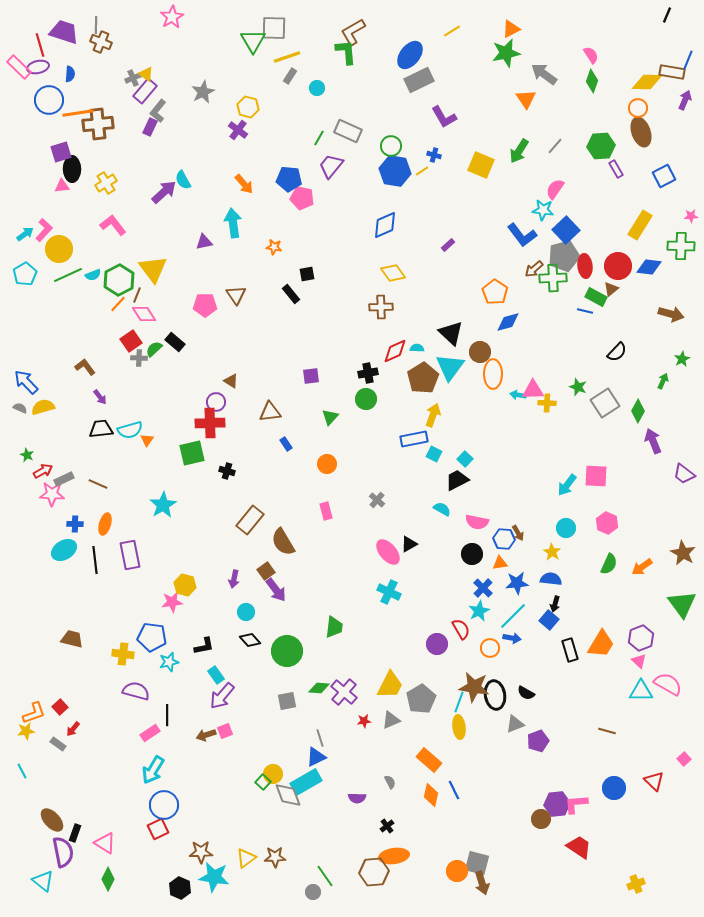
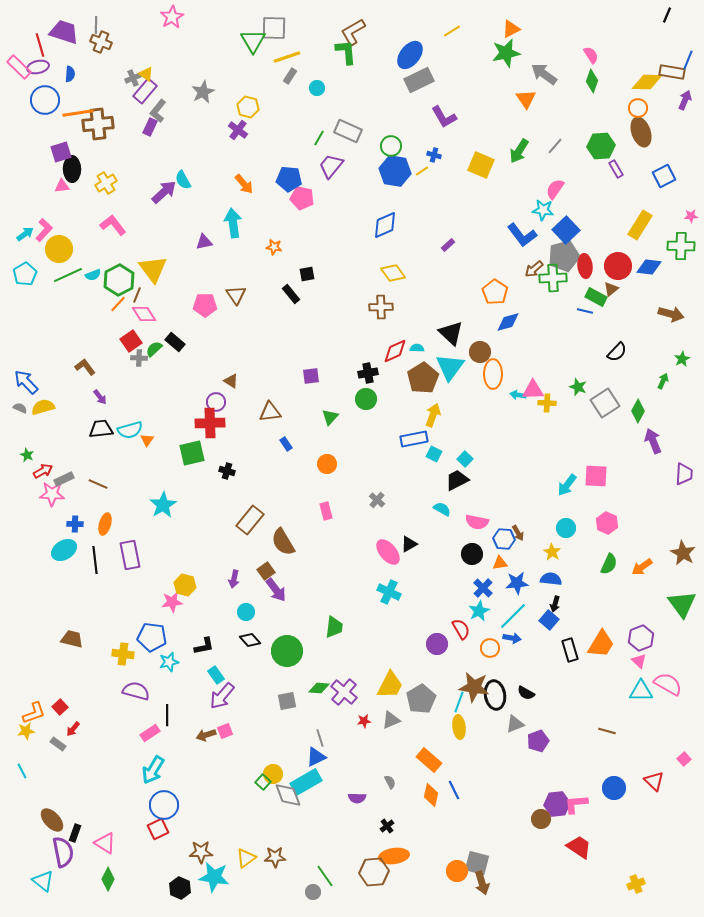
blue circle at (49, 100): moved 4 px left
purple trapezoid at (684, 474): rotated 125 degrees counterclockwise
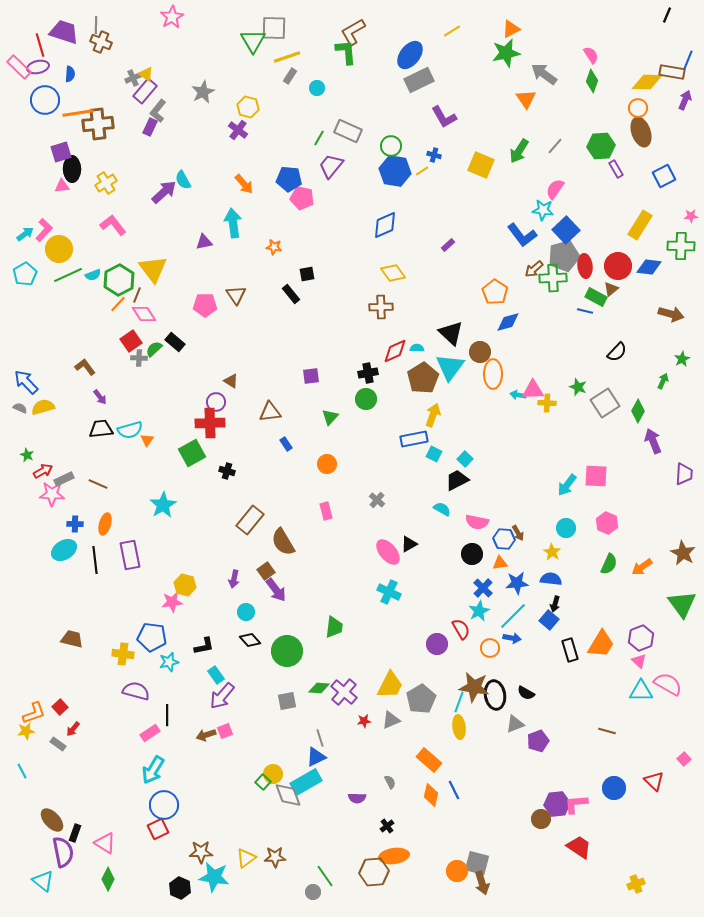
green square at (192, 453): rotated 16 degrees counterclockwise
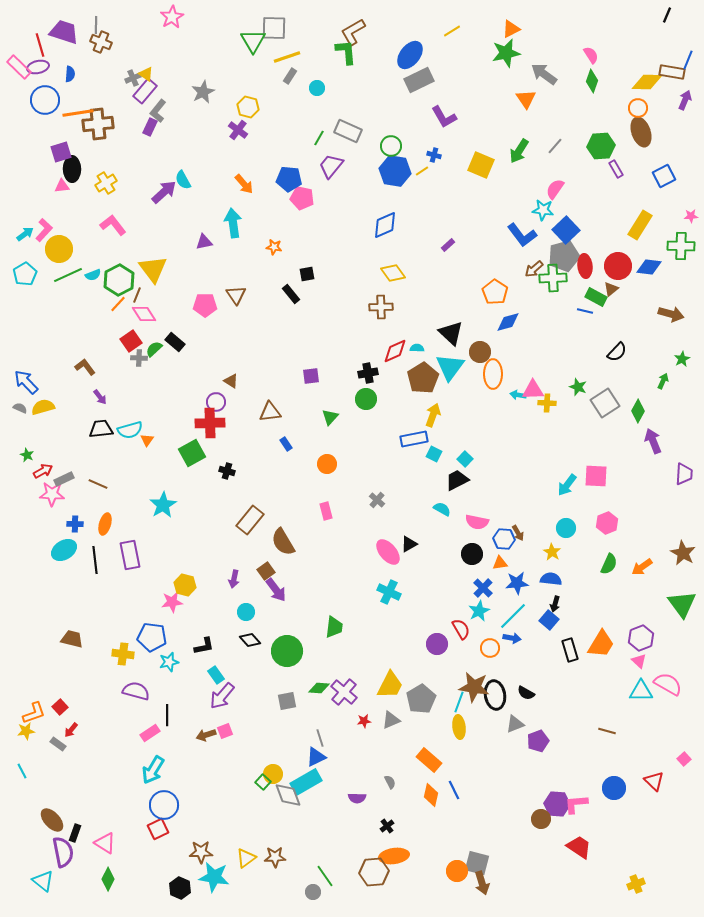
pink hexagon at (607, 523): rotated 15 degrees clockwise
red arrow at (73, 729): moved 2 px left, 1 px down
purple hexagon at (557, 804): rotated 10 degrees clockwise
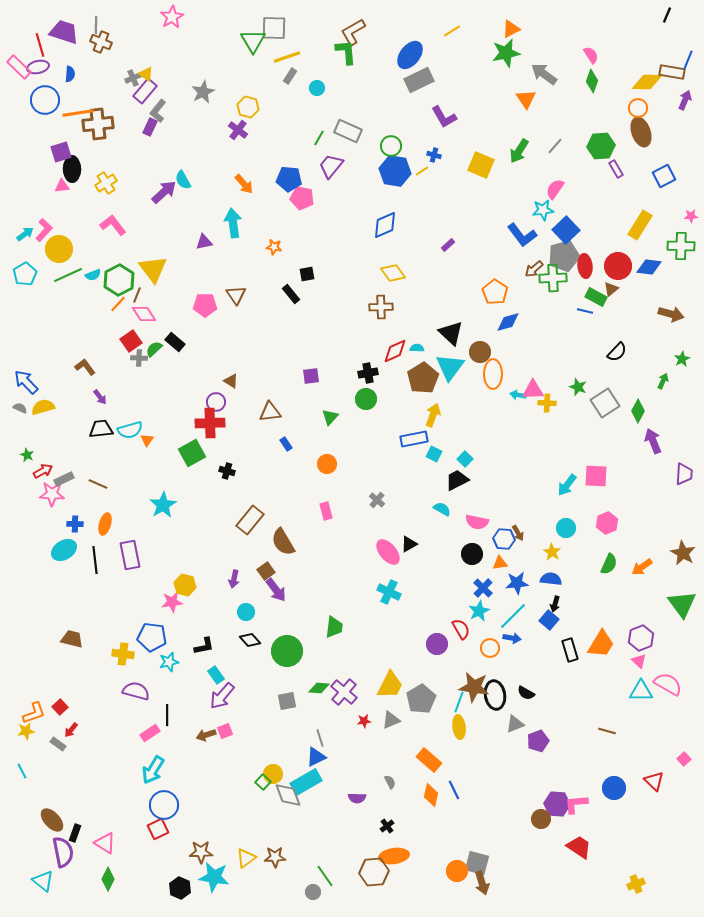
cyan star at (543, 210): rotated 15 degrees counterclockwise
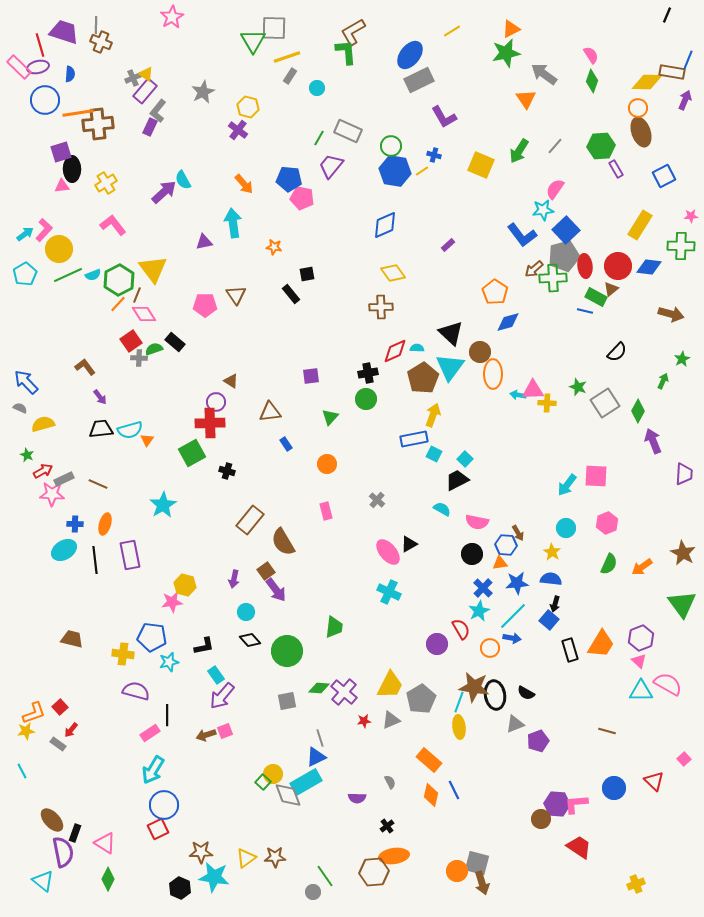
green semicircle at (154, 349): rotated 24 degrees clockwise
yellow semicircle at (43, 407): moved 17 px down
blue hexagon at (504, 539): moved 2 px right, 6 px down
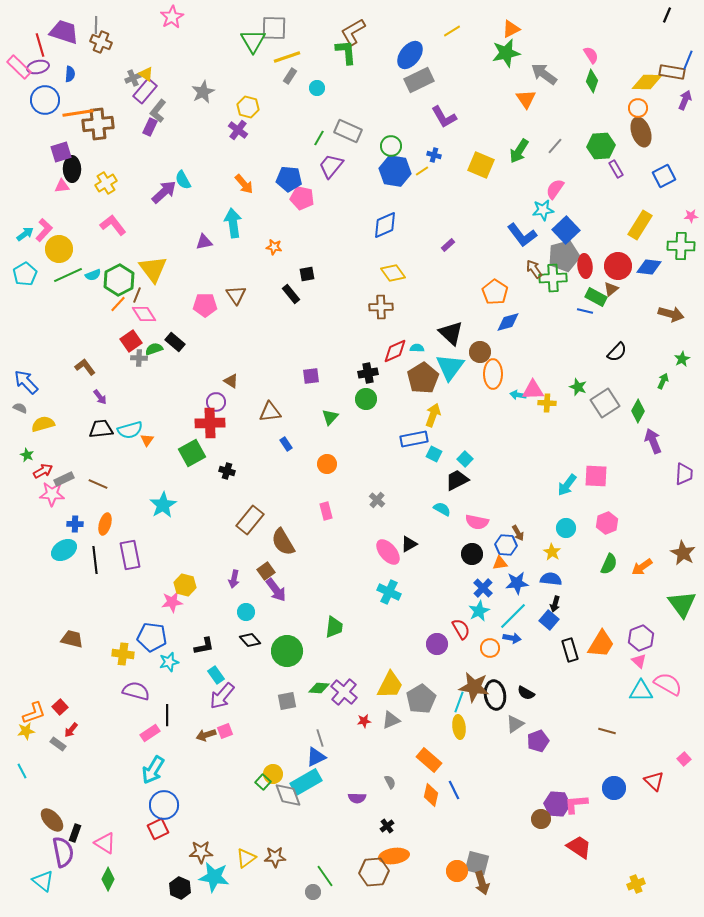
brown arrow at (534, 269): rotated 96 degrees clockwise
gray triangle at (515, 724): rotated 12 degrees counterclockwise
